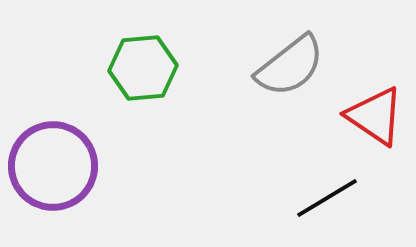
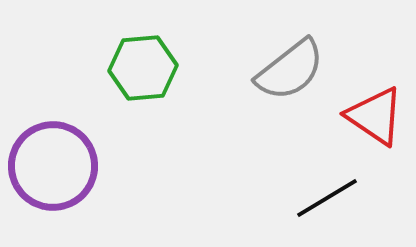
gray semicircle: moved 4 px down
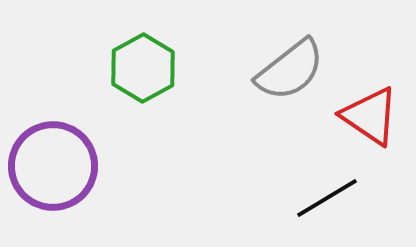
green hexagon: rotated 24 degrees counterclockwise
red triangle: moved 5 px left
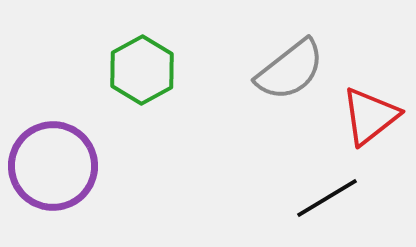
green hexagon: moved 1 px left, 2 px down
red triangle: rotated 48 degrees clockwise
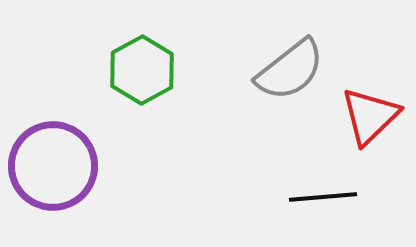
red triangle: rotated 6 degrees counterclockwise
black line: moved 4 px left, 1 px up; rotated 26 degrees clockwise
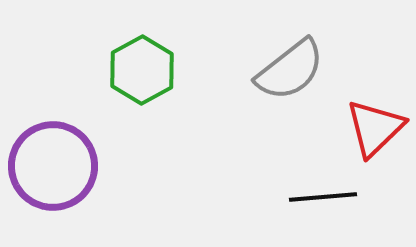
red triangle: moved 5 px right, 12 px down
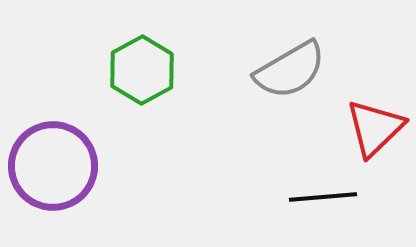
gray semicircle: rotated 8 degrees clockwise
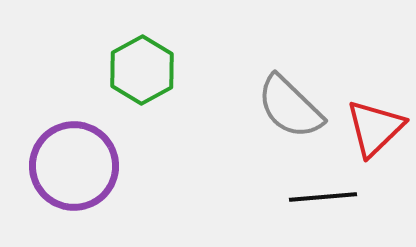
gray semicircle: moved 37 px down; rotated 74 degrees clockwise
purple circle: moved 21 px right
